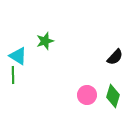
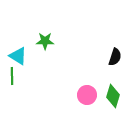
green star: rotated 18 degrees clockwise
black semicircle: rotated 24 degrees counterclockwise
green line: moved 1 px left, 1 px down
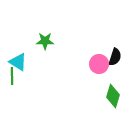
cyan triangle: moved 6 px down
pink circle: moved 12 px right, 31 px up
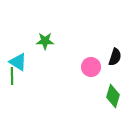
pink circle: moved 8 px left, 3 px down
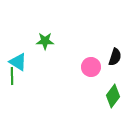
green diamond: rotated 20 degrees clockwise
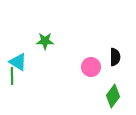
black semicircle: rotated 18 degrees counterclockwise
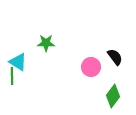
green star: moved 1 px right, 2 px down
black semicircle: rotated 36 degrees counterclockwise
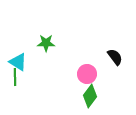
pink circle: moved 4 px left, 7 px down
green line: moved 3 px right, 1 px down
green diamond: moved 23 px left
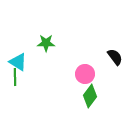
pink circle: moved 2 px left
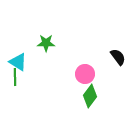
black semicircle: moved 3 px right
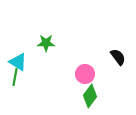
green line: rotated 12 degrees clockwise
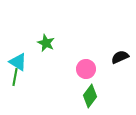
green star: rotated 24 degrees clockwise
black semicircle: moved 2 px right; rotated 78 degrees counterclockwise
pink circle: moved 1 px right, 5 px up
